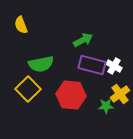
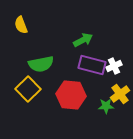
white cross: rotated 35 degrees clockwise
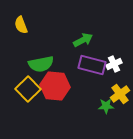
white cross: moved 2 px up
red hexagon: moved 16 px left, 9 px up
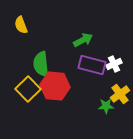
green semicircle: rotated 95 degrees clockwise
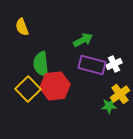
yellow semicircle: moved 1 px right, 2 px down
red hexagon: rotated 12 degrees counterclockwise
green star: moved 3 px right
